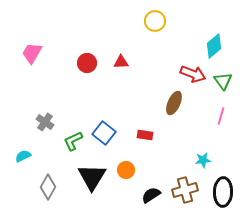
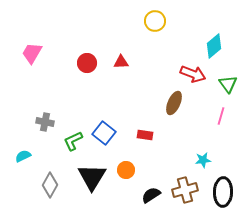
green triangle: moved 5 px right, 3 px down
gray cross: rotated 24 degrees counterclockwise
gray diamond: moved 2 px right, 2 px up
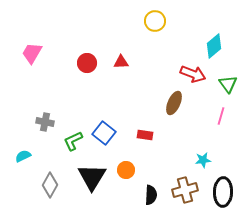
black semicircle: rotated 126 degrees clockwise
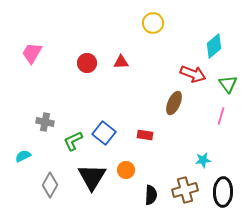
yellow circle: moved 2 px left, 2 px down
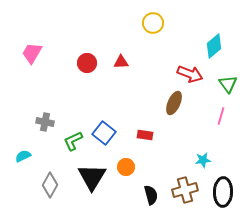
red arrow: moved 3 px left
orange circle: moved 3 px up
black semicircle: rotated 18 degrees counterclockwise
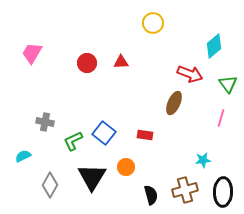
pink line: moved 2 px down
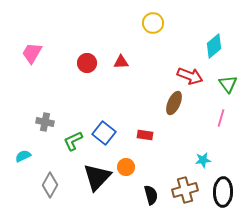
red arrow: moved 2 px down
black triangle: moved 5 px right; rotated 12 degrees clockwise
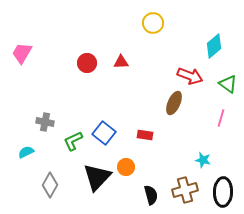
pink trapezoid: moved 10 px left
green triangle: rotated 18 degrees counterclockwise
cyan semicircle: moved 3 px right, 4 px up
cyan star: rotated 21 degrees clockwise
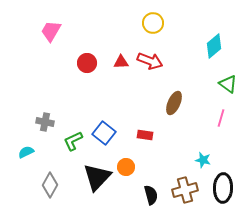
pink trapezoid: moved 29 px right, 22 px up
red arrow: moved 40 px left, 15 px up
black ellipse: moved 4 px up
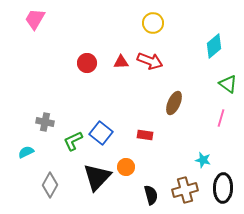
pink trapezoid: moved 16 px left, 12 px up
blue square: moved 3 px left
